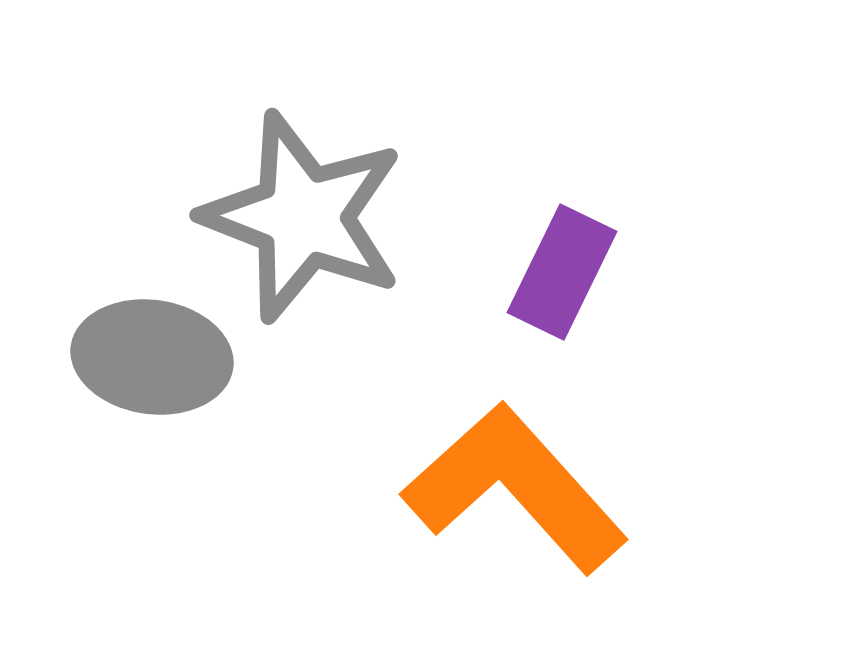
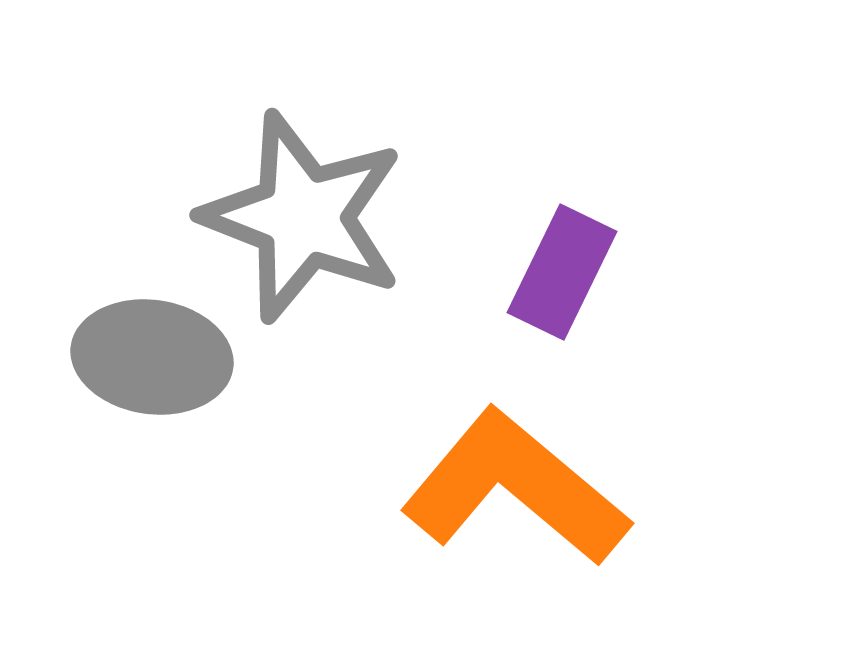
orange L-shape: rotated 8 degrees counterclockwise
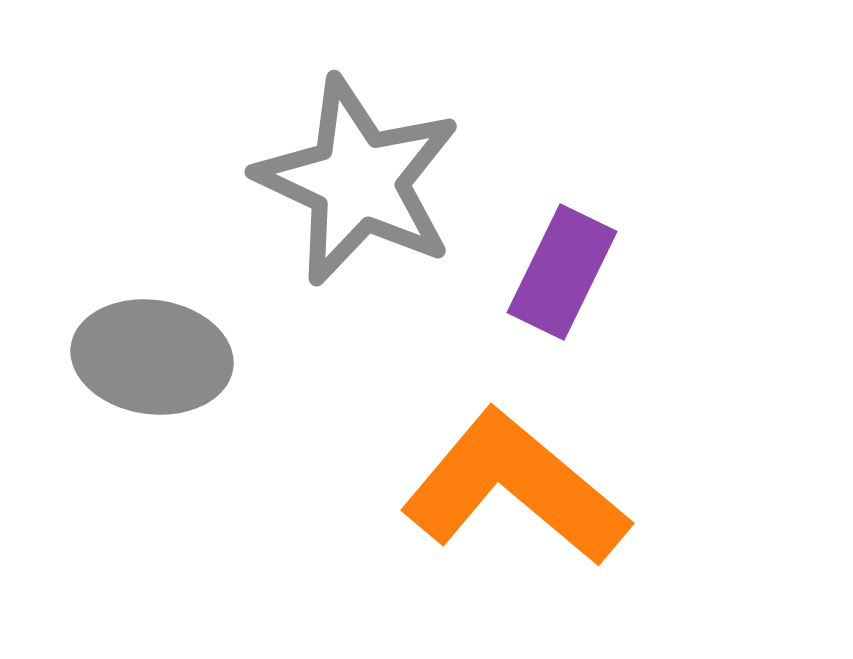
gray star: moved 55 px right, 36 px up; rotated 4 degrees clockwise
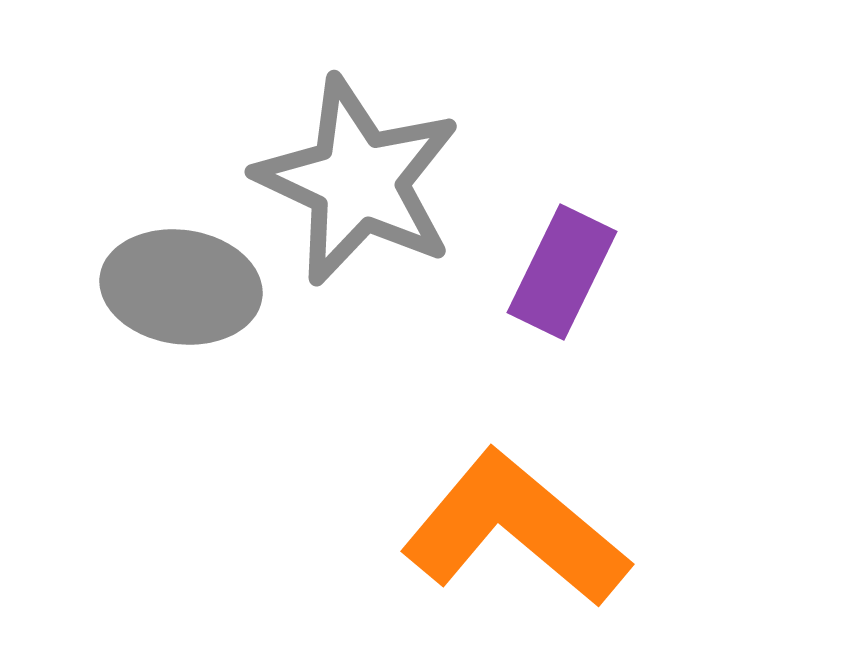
gray ellipse: moved 29 px right, 70 px up
orange L-shape: moved 41 px down
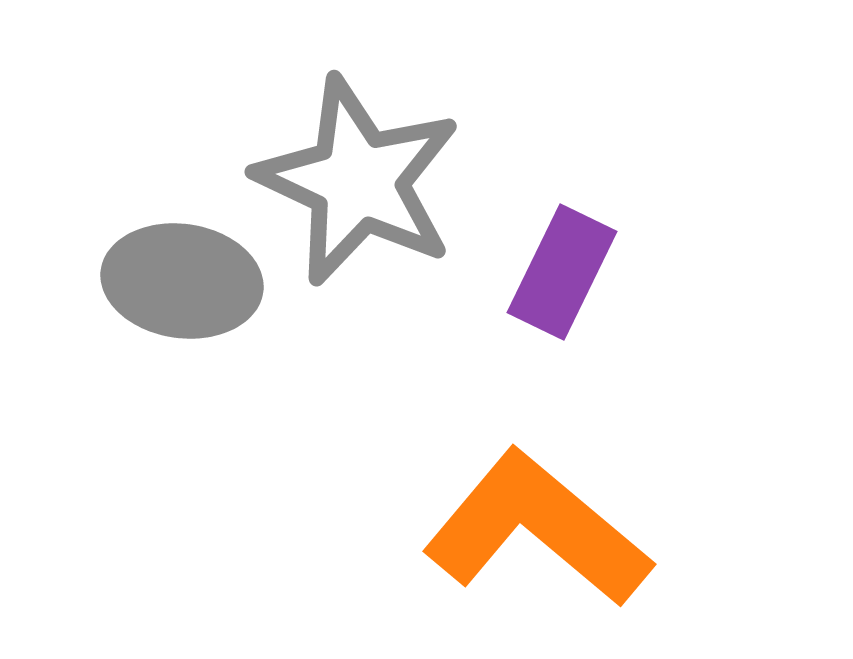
gray ellipse: moved 1 px right, 6 px up
orange L-shape: moved 22 px right
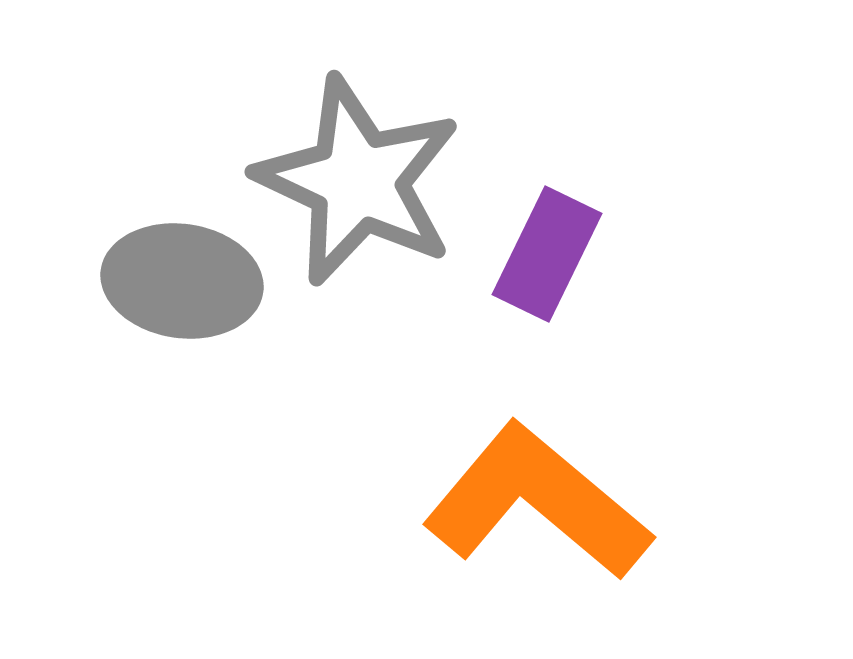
purple rectangle: moved 15 px left, 18 px up
orange L-shape: moved 27 px up
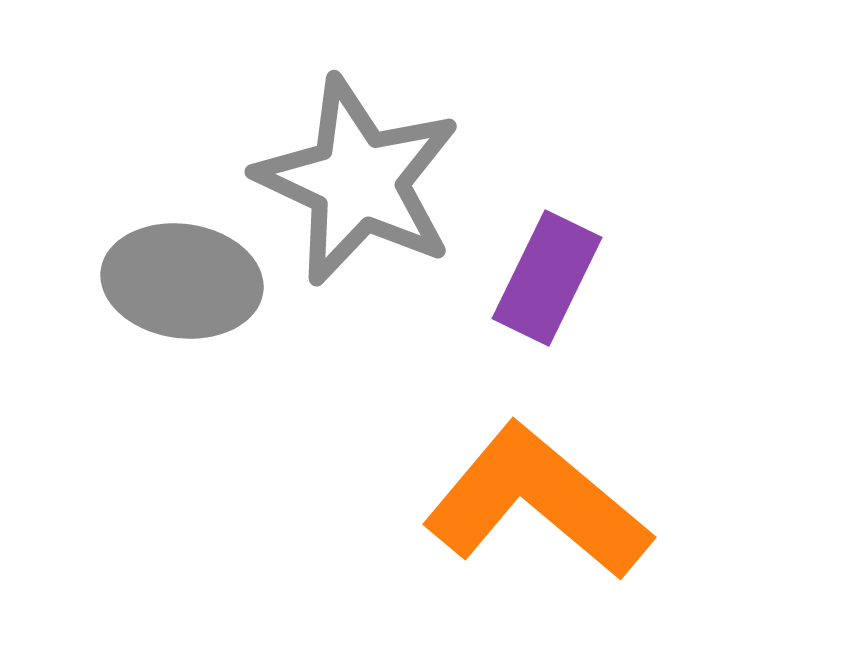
purple rectangle: moved 24 px down
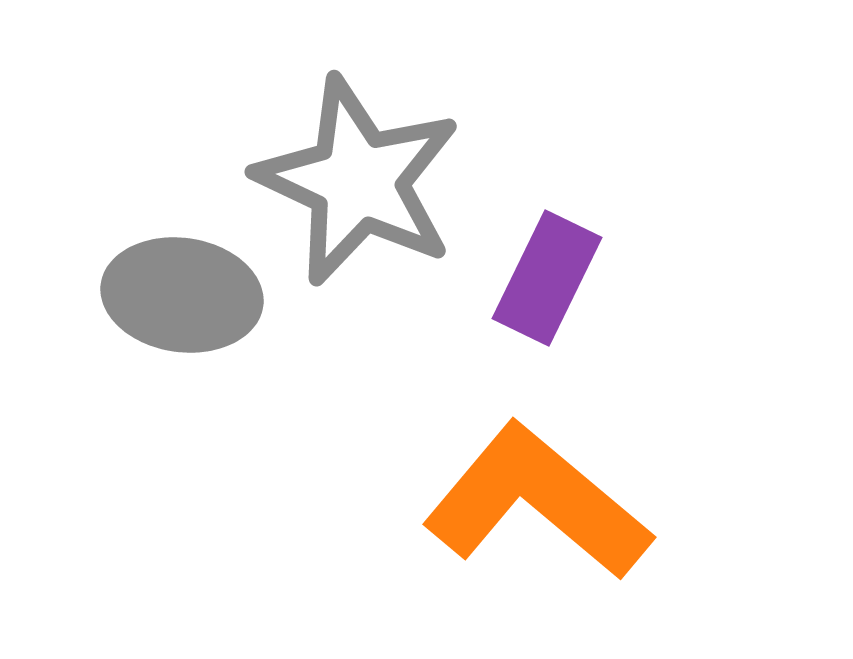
gray ellipse: moved 14 px down
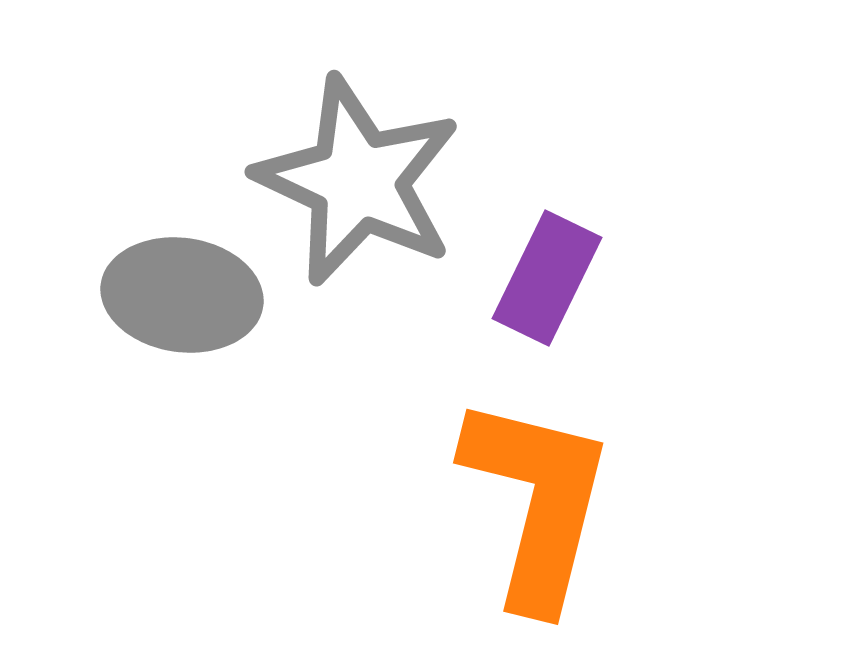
orange L-shape: rotated 64 degrees clockwise
